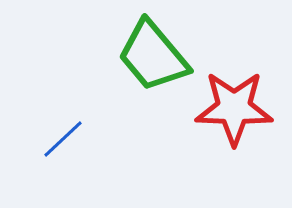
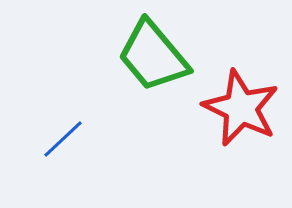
red star: moved 7 px right; rotated 24 degrees clockwise
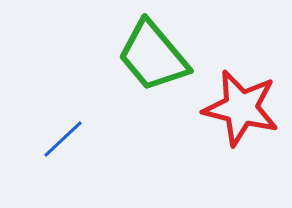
red star: rotated 12 degrees counterclockwise
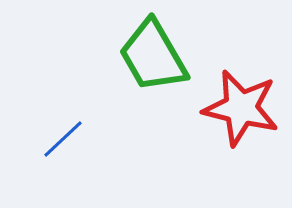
green trapezoid: rotated 10 degrees clockwise
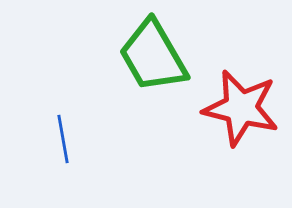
blue line: rotated 57 degrees counterclockwise
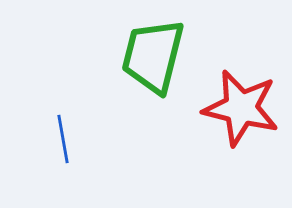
green trapezoid: rotated 44 degrees clockwise
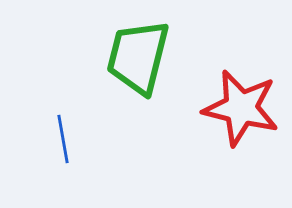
green trapezoid: moved 15 px left, 1 px down
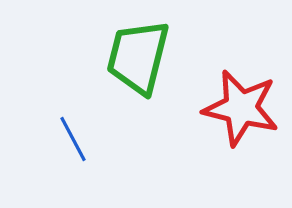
blue line: moved 10 px right; rotated 18 degrees counterclockwise
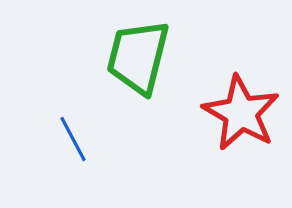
red star: moved 5 px down; rotated 16 degrees clockwise
